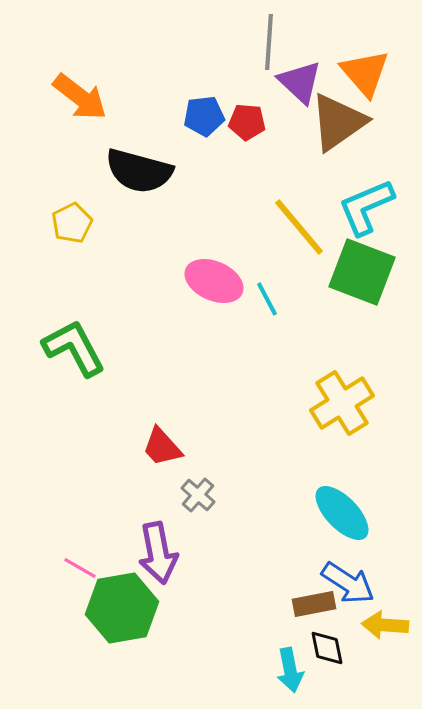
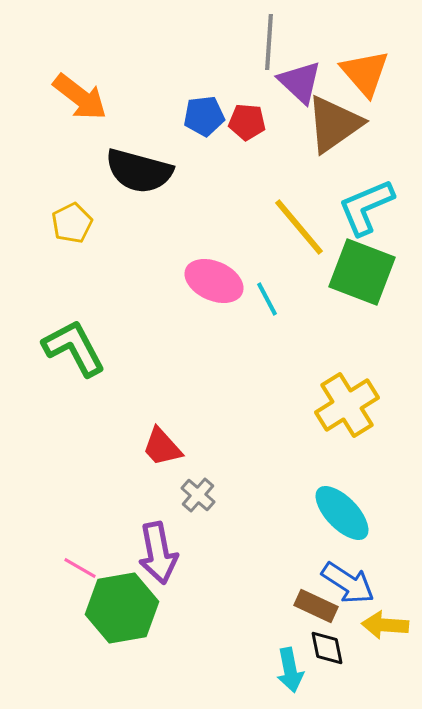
brown triangle: moved 4 px left, 2 px down
yellow cross: moved 5 px right, 2 px down
brown rectangle: moved 2 px right, 2 px down; rotated 36 degrees clockwise
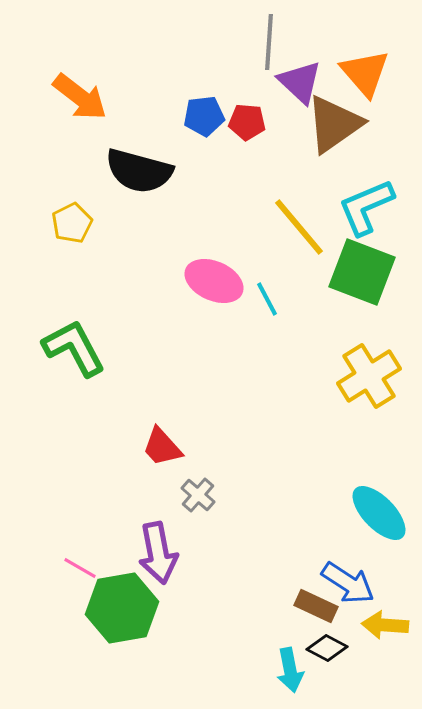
yellow cross: moved 22 px right, 29 px up
cyan ellipse: moved 37 px right
black diamond: rotated 51 degrees counterclockwise
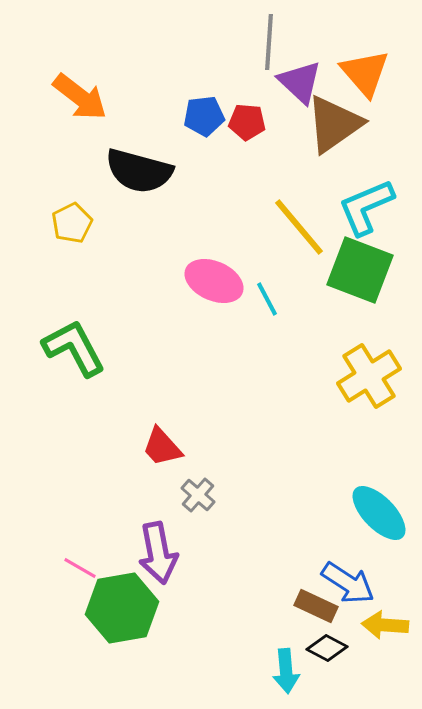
green square: moved 2 px left, 2 px up
cyan arrow: moved 4 px left, 1 px down; rotated 6 degrees clockwise
